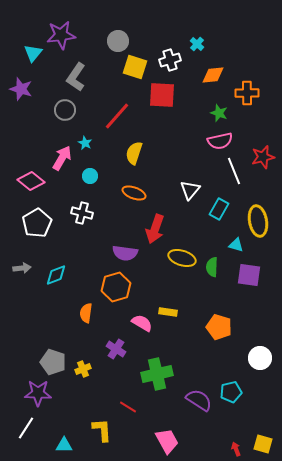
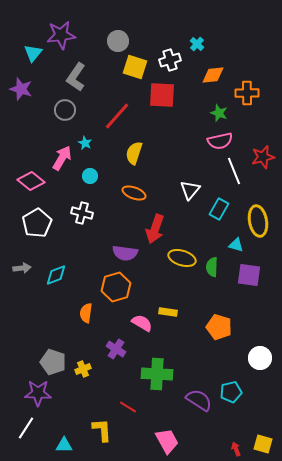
green cross at (157, 374): rotated 16 degrees clockwise
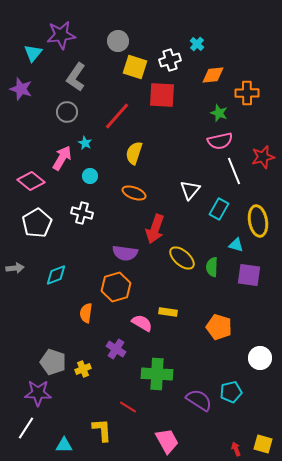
gray circle at (65, 110): moved 2 px right, 2 px down
yellow ellipse at (182, 258): rotated 24 degrees clockwise
gray arrow at (22, 268): moved 7 px left
